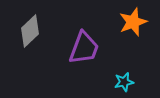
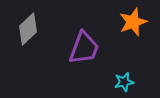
gray diamond: moved 2 px left, 2 px up
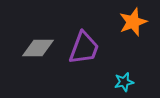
gray diamond: moved 10 px right, 19 px down; rotated 44 degrees clockwise
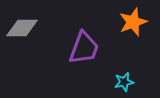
gray diamond: moved 16 px left, 20 px up
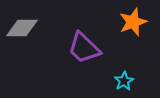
purple trapezoid: rotated 114 degrees clockwise
cyan star: moved 1 px up; rotated 18 degrees counterclockwise
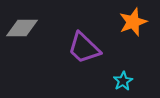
cyan star: moved 1 px left
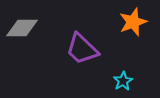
purple trapezoid: moved 2 px left, 1 px down
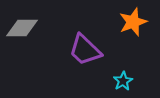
purple trapezoid: moved 3 px right, 1 px down
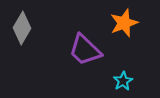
orange star: moved 9 px left, 1 px down
gray diamond: rotated 60 degrees counterclockwise
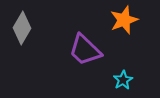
orange star: moved 3 px up
cyan star: moved 1 px up
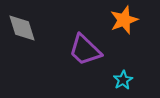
gray diamond: rotated 48 degrees counterclockwise
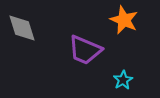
orange star: rotated 28 degrees counterclockwise
purple trapezoid: rotated 21 degrees counterclockwise
